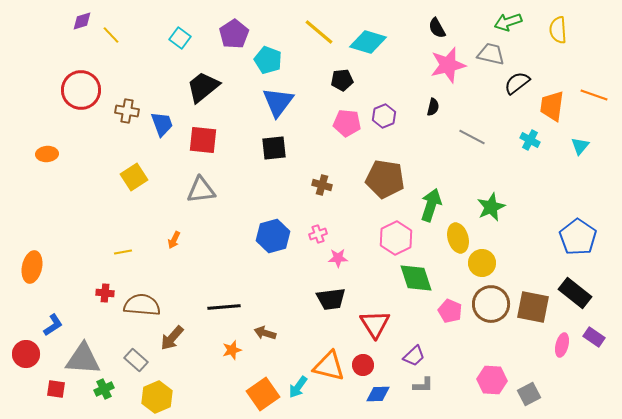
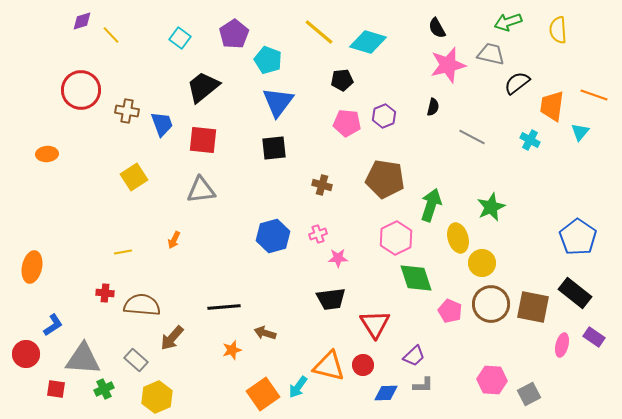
cyan triangle at (580, 146): moved 14 px up
blue diamond at (378, 394): moved 8 px right, 1 px up
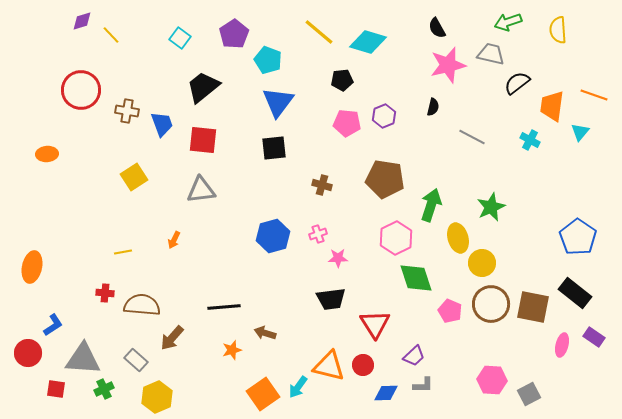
red circle at (26, 354): moved 2 px right, 1 px up
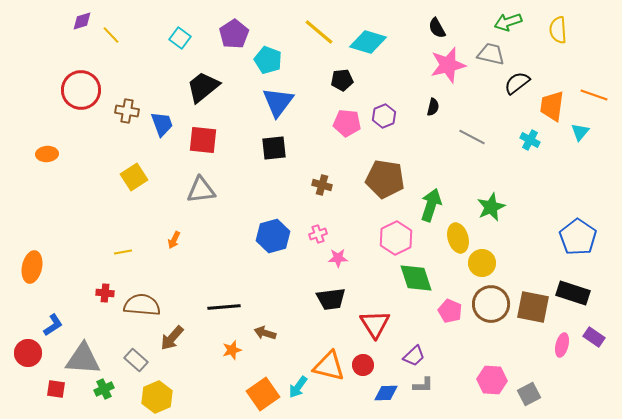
black rectangle at (575, 293): moved 2 px left; rotated 20 degrees counterclockwise
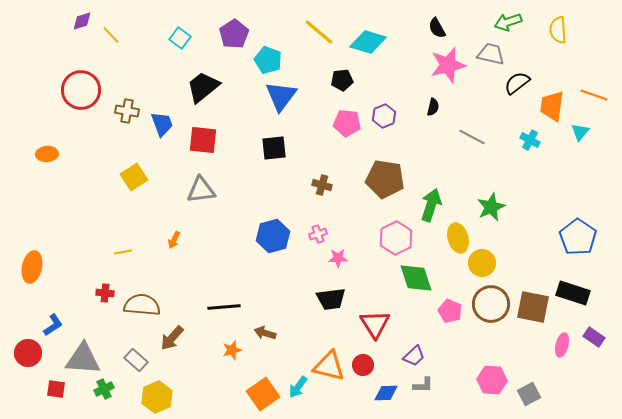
blue triangle at (278, 102): moved 3 px right, 6 px up
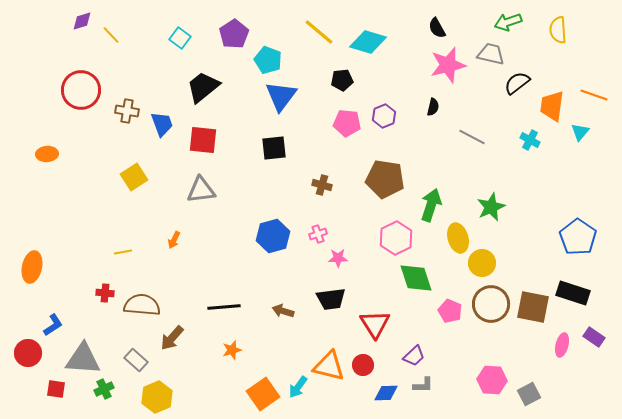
brown arrow at (265, 333): moved 18 px right, 22 px up
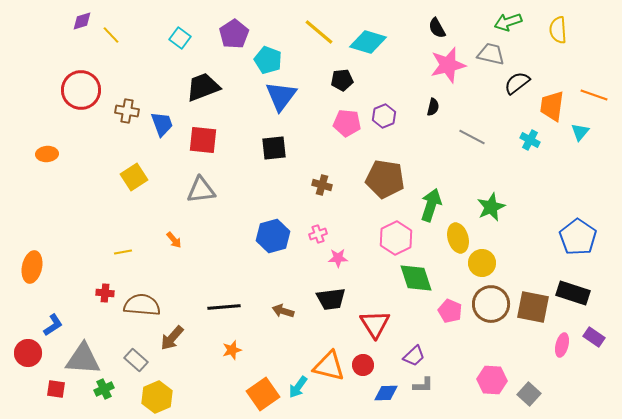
black trapezoid at (203, 87): rotated 18 degrees clockwise
orange arrow at (174, 240): rotated 66 degrees counterclockwise
gray square at (529, 394): rotated 20 degrees counterclockwise
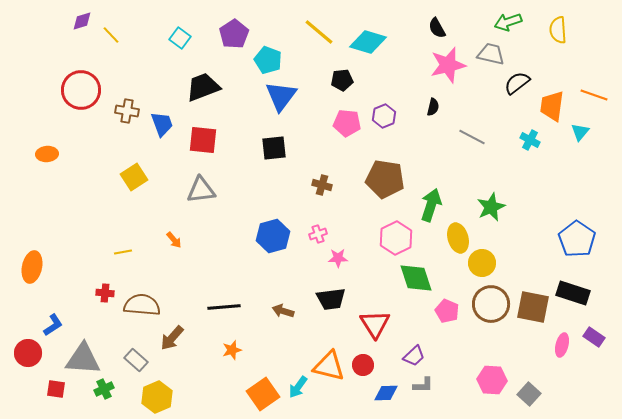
blue pentagon at (578, 237): moved 1 px left, 2 px down
pink pentagon at (450, 311): moved 3 px left
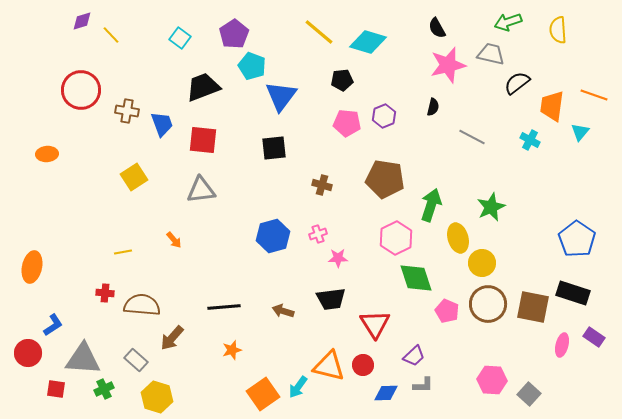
cyan pentagon at (268, 60): moved 16 px left, 6 px down
brown circle at (491, 304): moved 3 px left
yellow hexagon at (157, 397): rotated 20 degrees counterclockwise
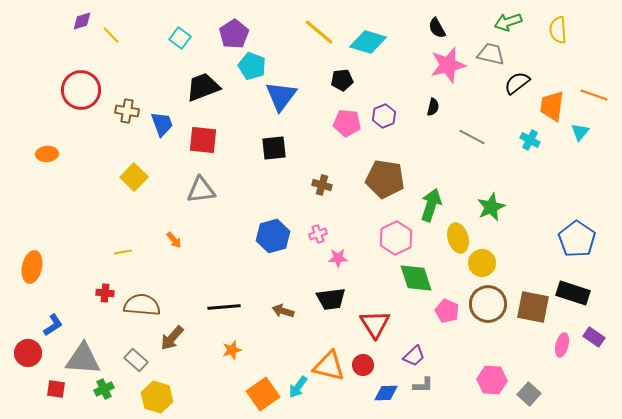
yellow square at (134, 177): rotated 12 degrees counterclockwise
